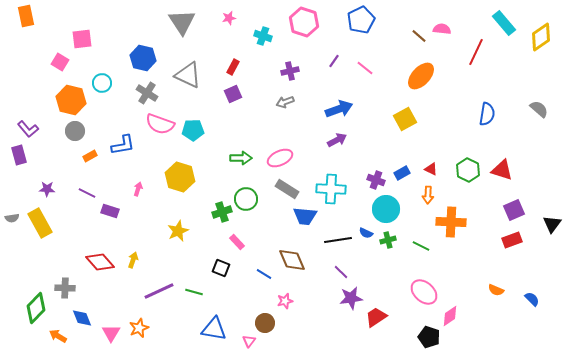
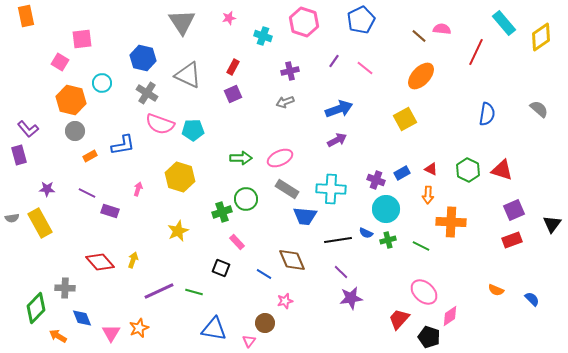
red trapezoid at (376, 317): moved 23 px right, 2 px down; rotated 15 degrees counterclockwise
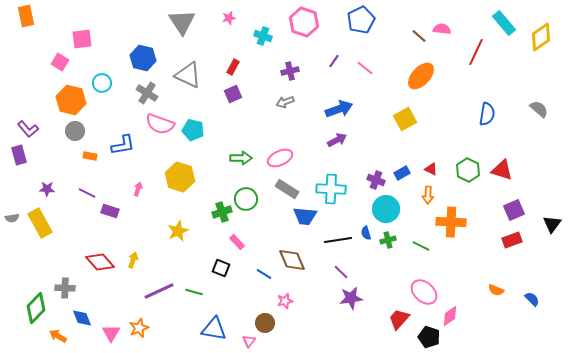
cyan pentagon at (193, 130): rotated 15 degrees clockwise
orange rectangle at (90, 156): rotated 40 degrees clockwise
blue semicircle at (366, 233): rotated 48 degrees clockwise
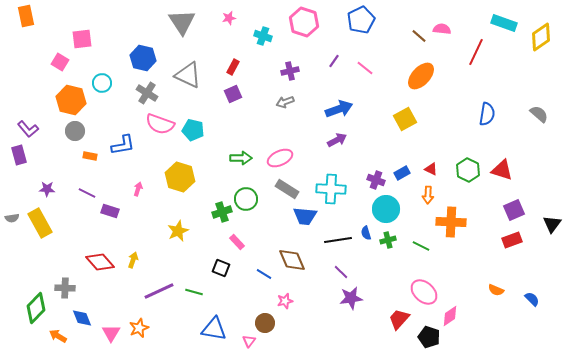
cyan rectangle at (504, 23): rotated 30 degrees counterclockwise
gray semicircle at (539, 109): moved 5 px down
